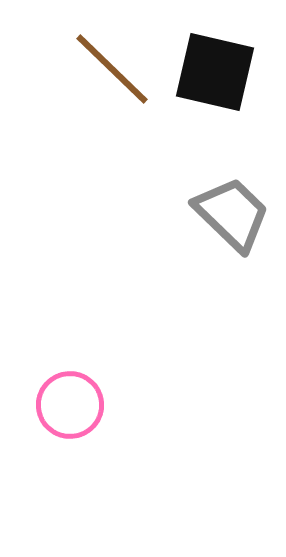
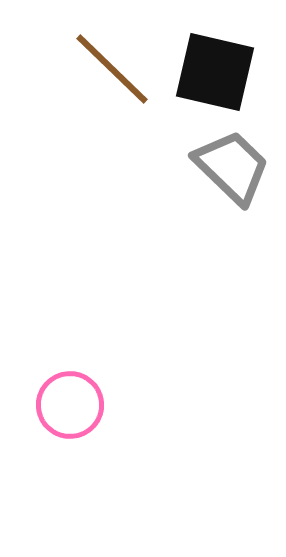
gray trapezoid: moved 47 px up
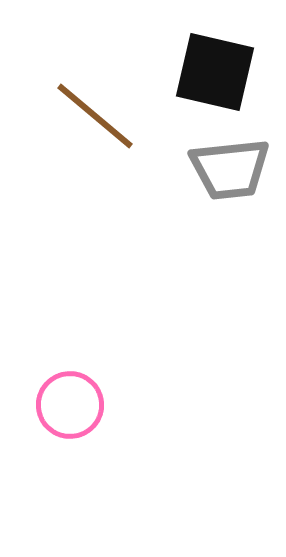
brown line: moved 17 px left, 47 px down; rotated 4 degrees counterclockwise
gray trapezoid: moved 2 px left, 2 px down; rotated 130 degrees clockwise
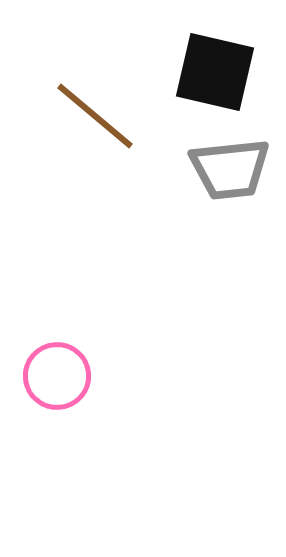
pink circle: moved 13 px left, 29 px up
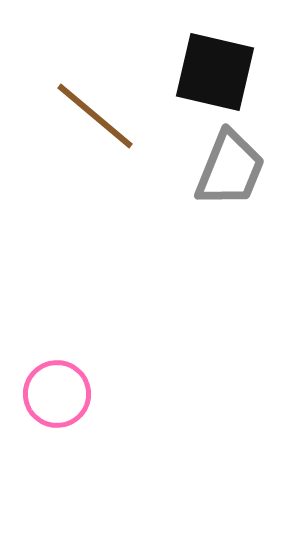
gray trapezoid: rotated 62 degrees counterclockwise
pink circle: moved 18 px down
